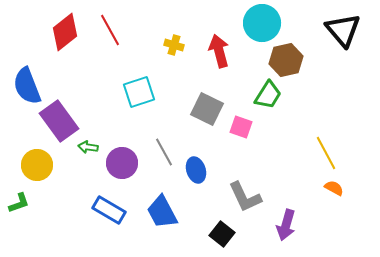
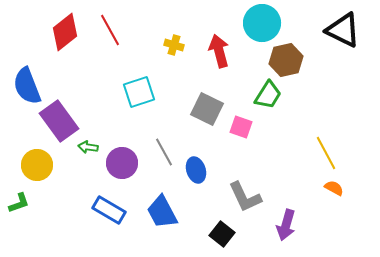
black triangle: rotated 24 degrees counterclockwise
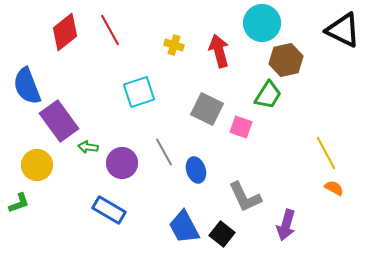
blue trapezoid: moved 22 px right, 15 px down
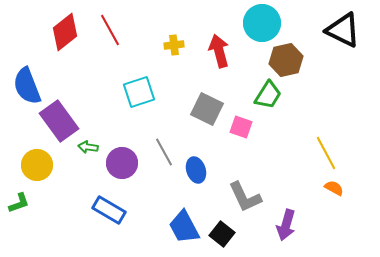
yellow cross: rotated 24 degrees counterclockwise
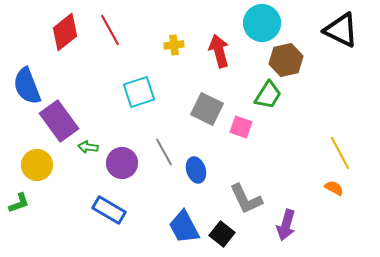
black triangle: moved 2 px left
yellow line: moved 14 px right
gray L-shape: moved 1 px right, 2 px down
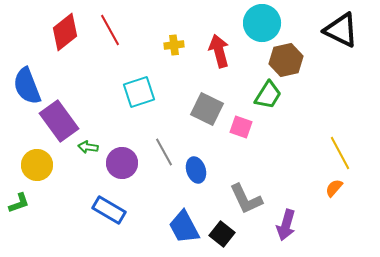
orange semicircle: rotated 78 degrees counterclockwise
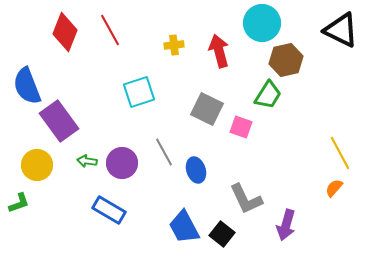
red diamond: rotated 30 degrees counterclockwise
green arrow: moved 1 px left, 14 px down
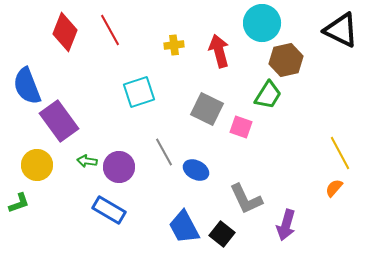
purple circle: moved 3 px left, 4 px down
blue ellipse: rotated 45 degrees counterclockwise
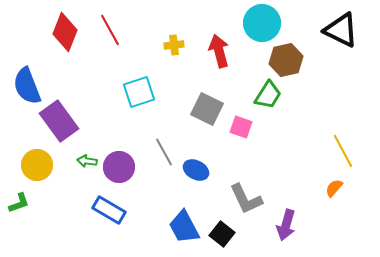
yellow line: moved 3 px right, 2 px up
